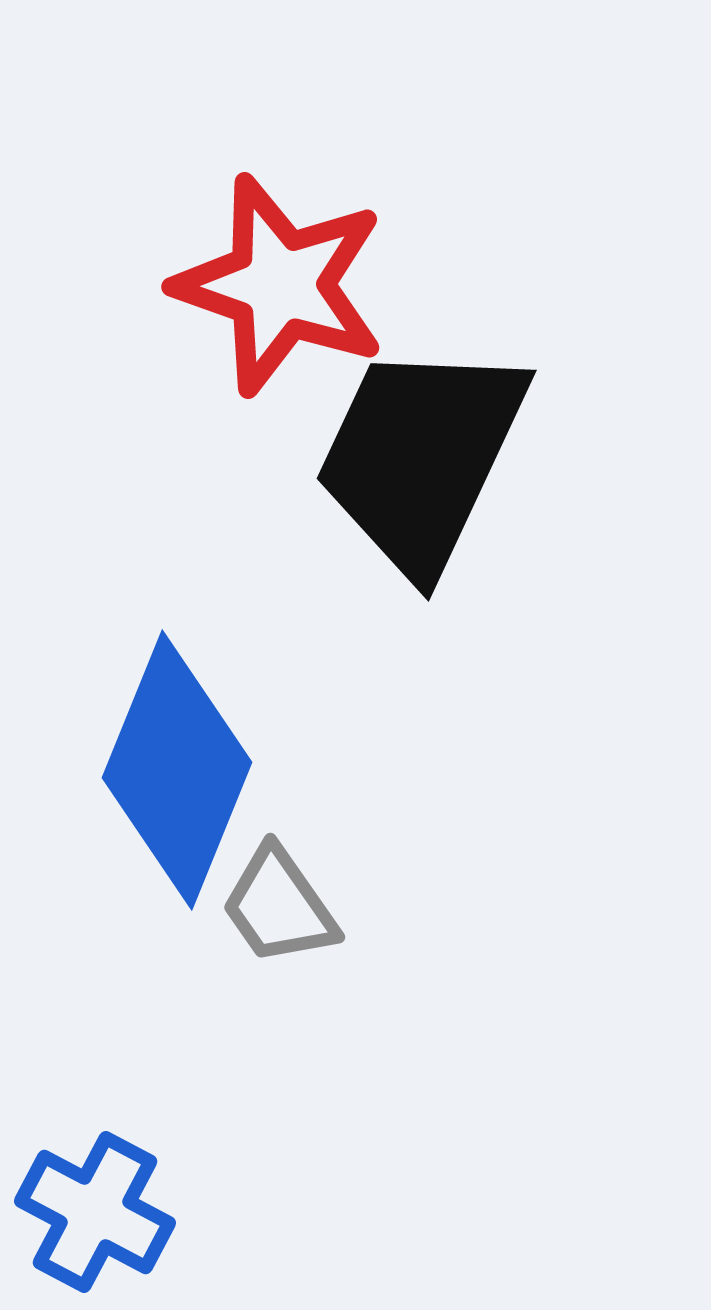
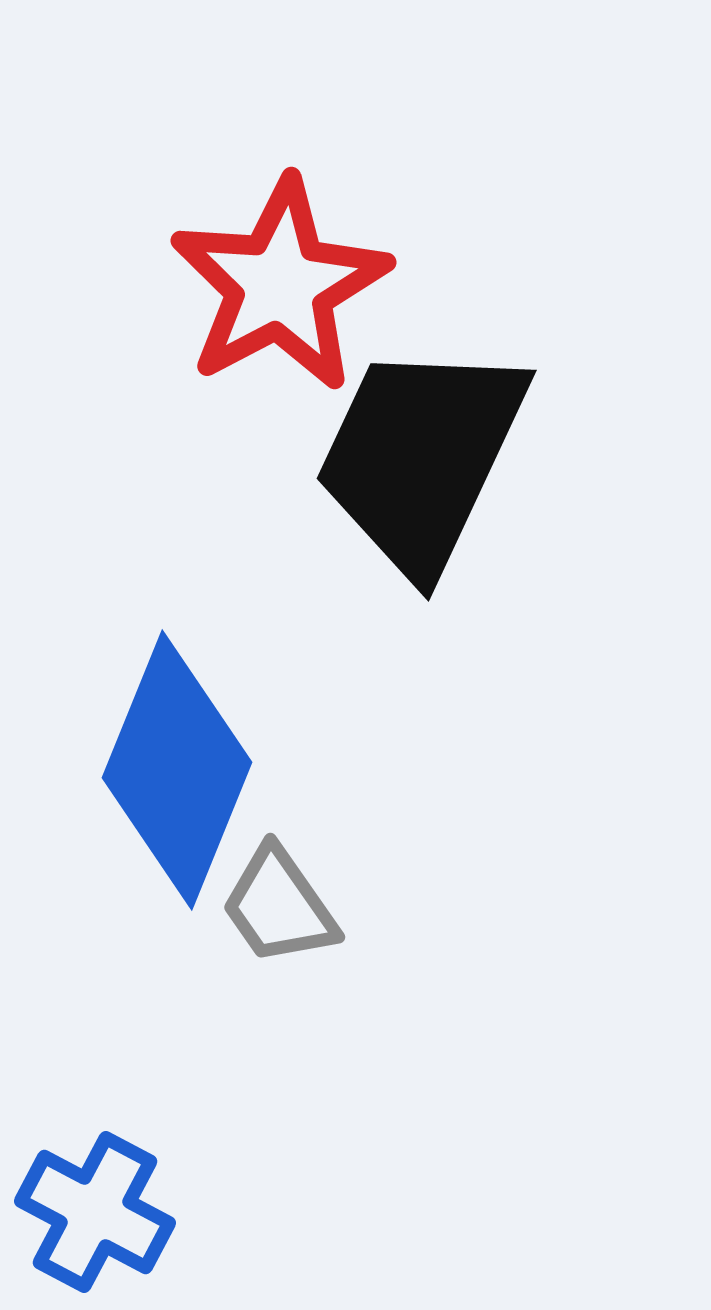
red star: rotated 25 degrees clockwise
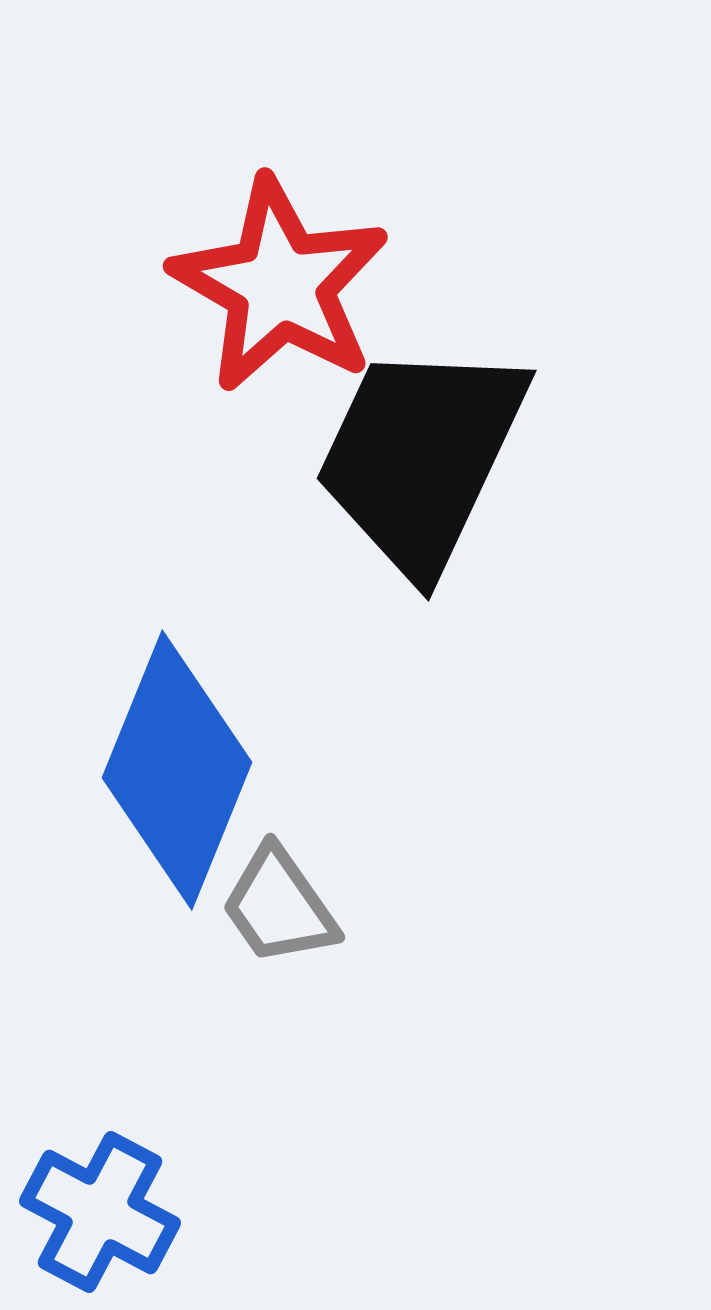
red star: rotated 14 degrees counterclockwise
blue cross: moved 5 px right
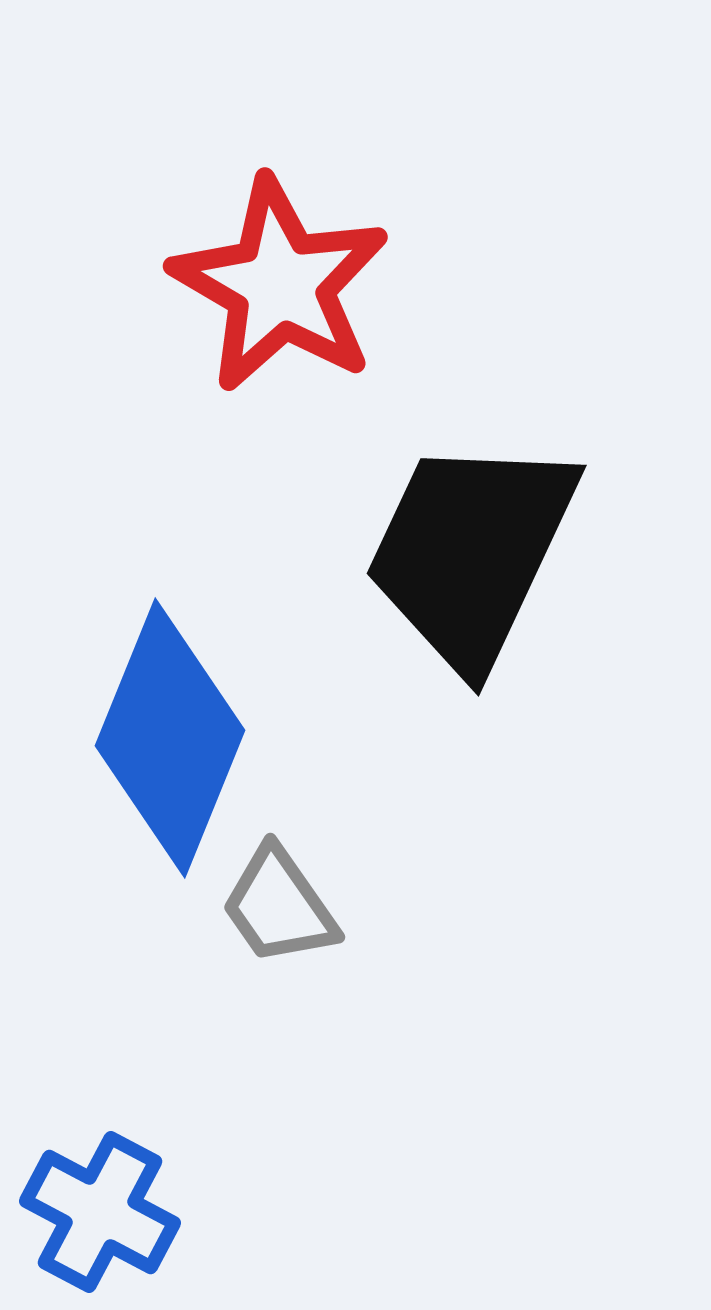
black trapezoid: moved 50 px right, 95 px down
blue diamond: moved 7 px left, 32 px up
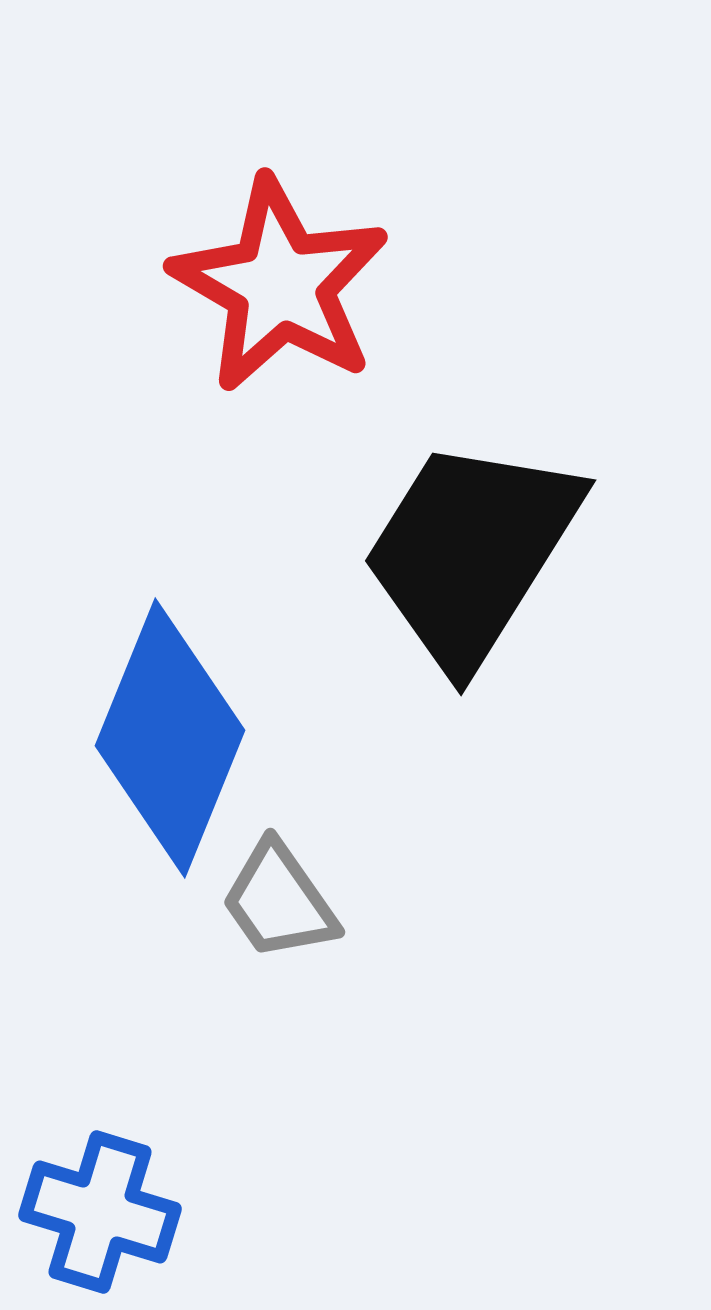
black trapezoid: rotated 7 degrees clockwise
gray trapezoid: moved 5 px up
blue cross: rotated 11 degrees counterclockwise
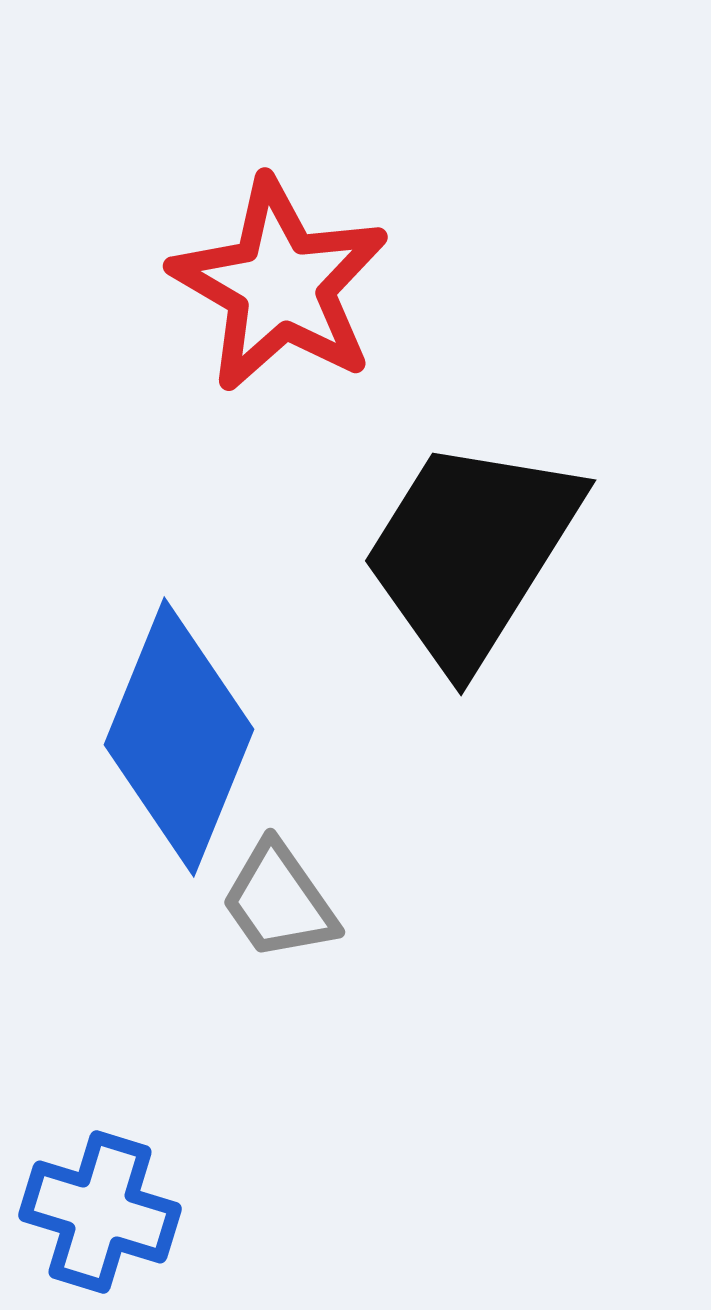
blue diamond: moved 9 px right, 1 px up
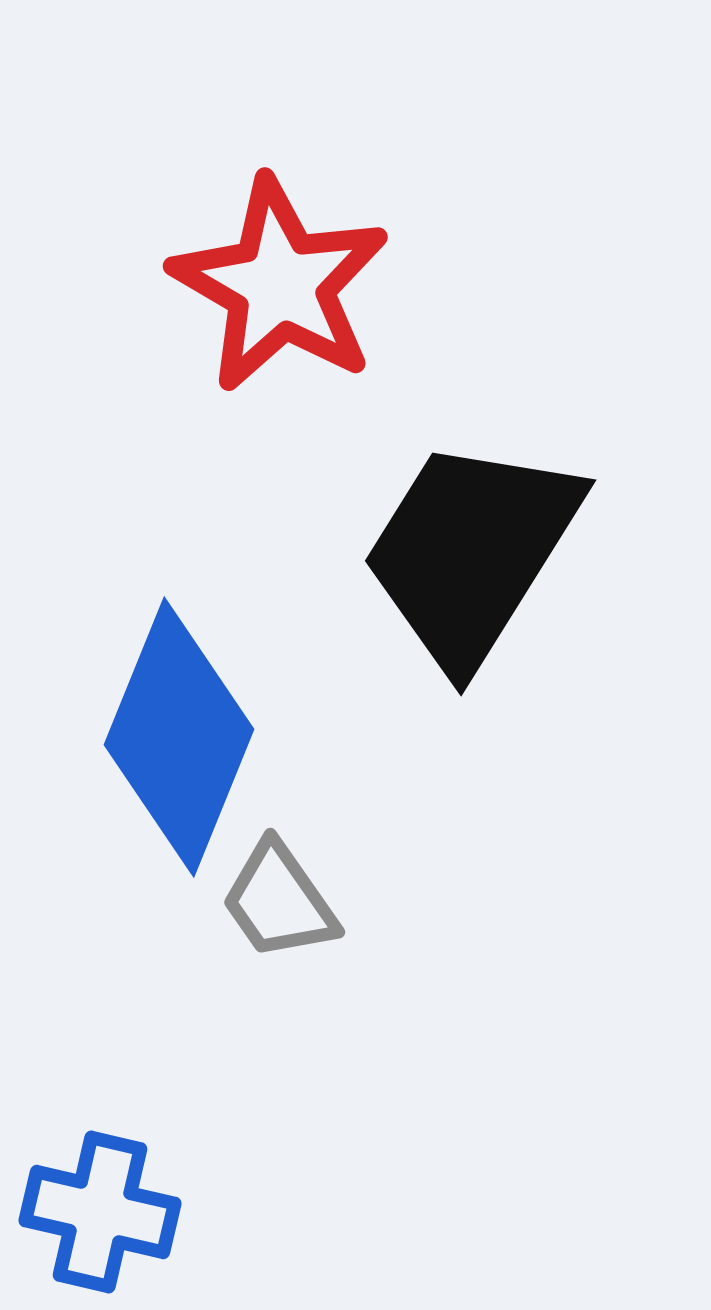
blue cross: rotated 4 degrees counterclockwise
